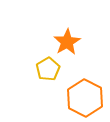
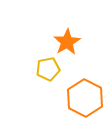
yellow pentagon: rotated 20 degrees clockwise
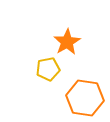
orange hexagon: rotated 18 degrees counterclockwise
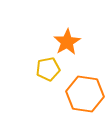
orange hexagon: moved 4 px up
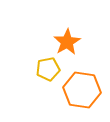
orange hexagon: moved 3 px left, 4 px up
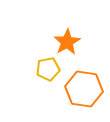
orange hexagon: moved 2 px right, 1 px up
